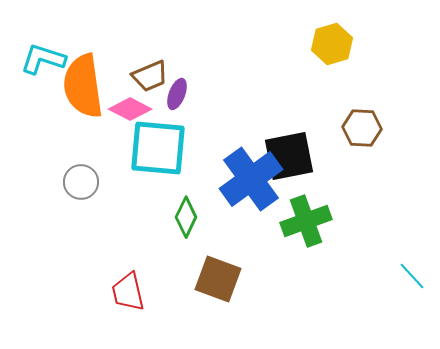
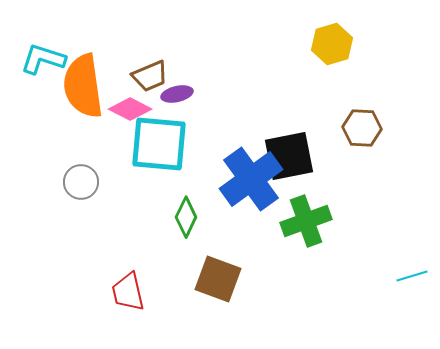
purple ellipse: rotated 56 degrees clockwise
cyan square: moved 1 px right, 4 px up
cyan line: rotated 64 degrees counterclockwise
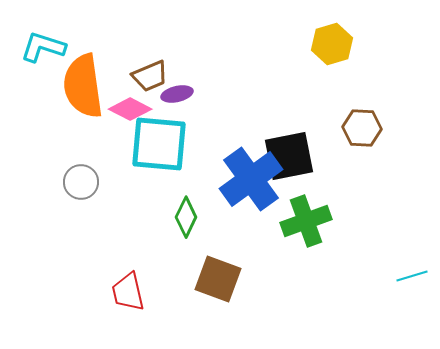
cyan L-shape: moved 12 px up
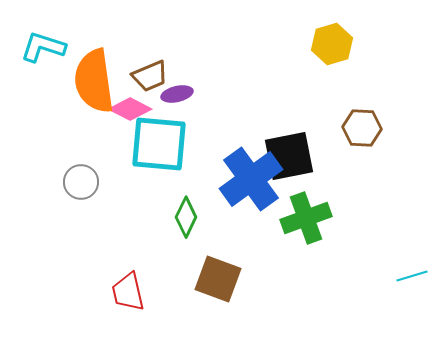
orange semicircle: moved 11 px right, 5 px up
green cross: moved 3 px up
